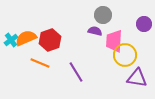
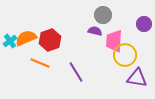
cyan cross: moved 1 px left, 1 px down
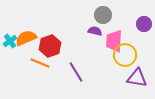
red hexagon: moved 6 px down
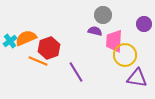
red hexagon: moved 1 px left, 2 px down
orange line: moved 2 px left, 2 px up
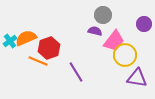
pink trapezoid: rotated 145 degrees counterclockwise
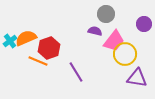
gray circle: moved 3 px right, 1 px up
yellow circle: moved 1 px up
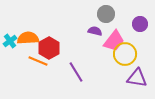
purple circle: moved 4 px left
orange semicircle: moved 2 px right; rotated 20 degrees clockwise
red hexagon: rotated 10 degrees counterclockwise
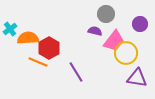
cyan cross: moved 12 px up
yellow circle: moved 1 px right, 1 px up
orange line: moved 1 px down
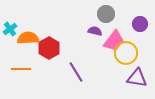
orange line: moved 17 px left, 7 px down; rotated 24 degrees counterclockwise
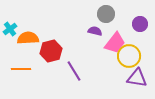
pink trapezoid: moved 1 px right, 2 px down
red hexagon: moved 2 px right, 3 px down; rotated 15 degrees clockwise
yellow circle: moved 3 px right, 3 px down
purple line: moved 2 px left, 1 px up
